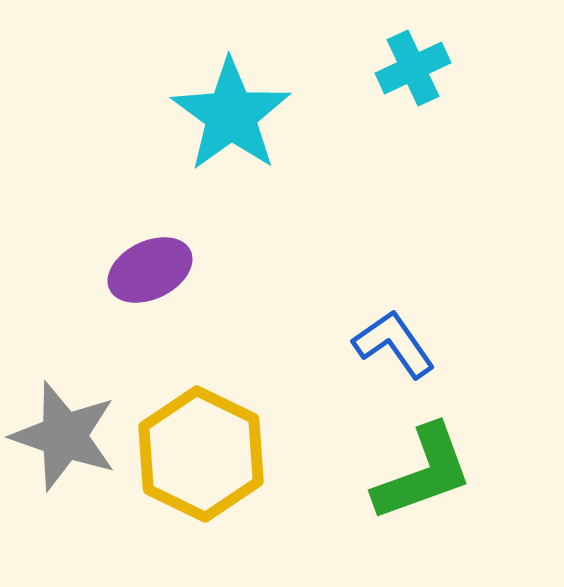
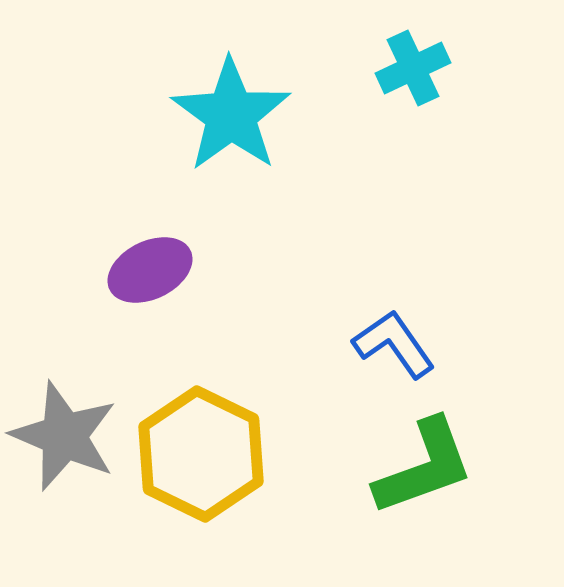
gray star: rotated 4 degrees clockwise
green L-shape: moved 1 px right, 6 px up
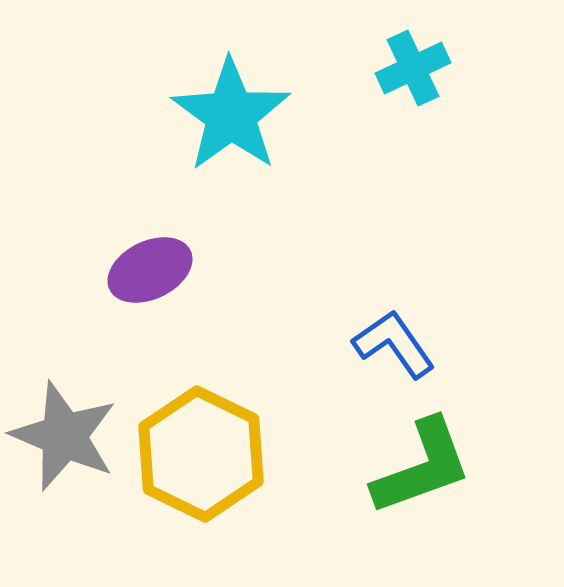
green L-shape: moved 2 px left
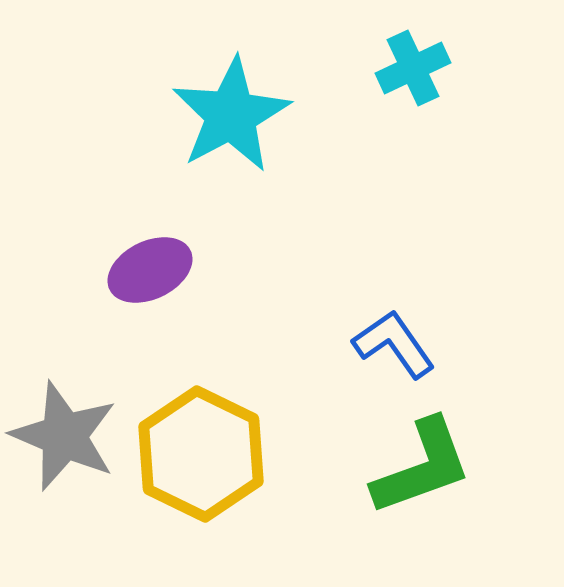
cyan star: rotated 8 degrees clockwise
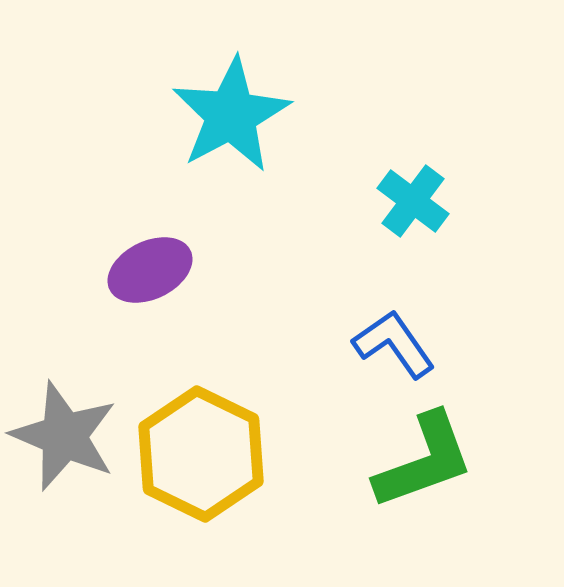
cyan cross: moved 133 px down; rotated 28 degrees counterclockwise
green L-shape: moved 2 px right, 6 px up
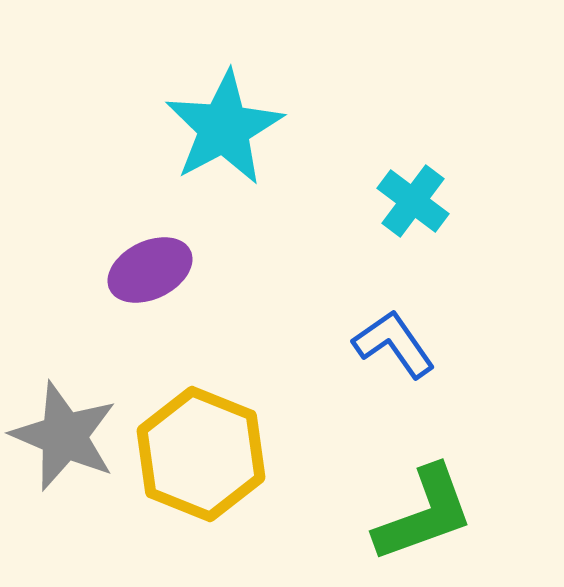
cyan star: moved 7 px left, 13 px down
yellow hexagon: rotated 4 degrees counterclockwise
green L-shape: moved 53 px down
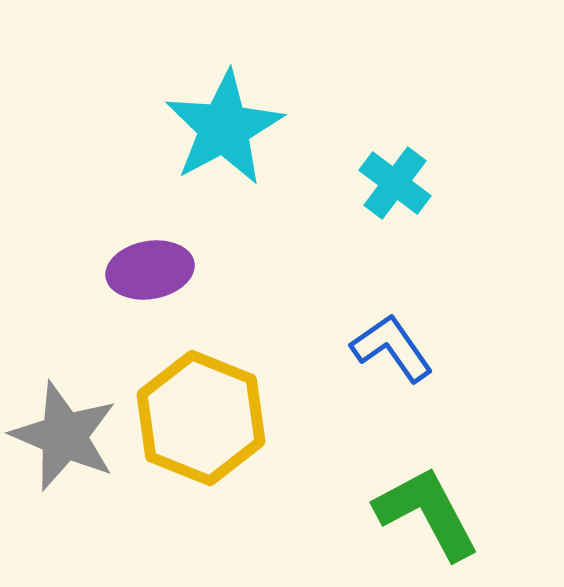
cyan cross: moved 18 px left, 18 px up
purple ellipse: rotated 16 degrees clockwise
blue L-shape: moved 2 px left, 4 px down
yellow hexagon: moved 36 px up
green L-shape: moved 3 px right, 1 px up; rotated 98 degrees counterclockwise
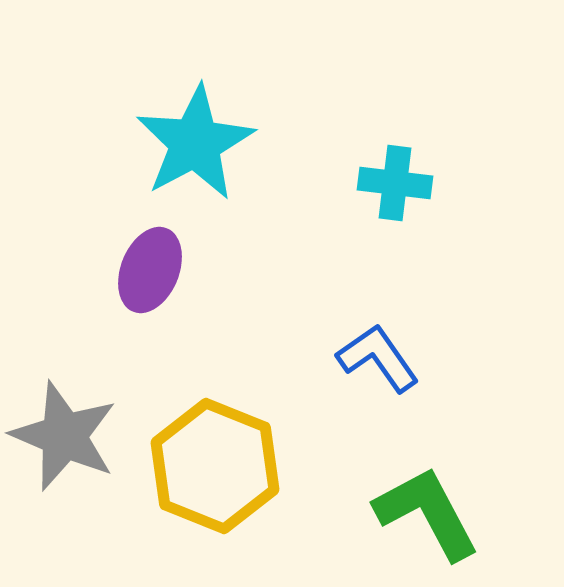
cyan star: moved 29 px left, 15 px down
cyan cross: rotated 30 degrees counterclockwise
purple ellipse: rotated 58 degrees counterclockwise
blue L-shape: moved 14 px left, 10 px down
yellow hexagon: moved 14 px right, 48 px down
